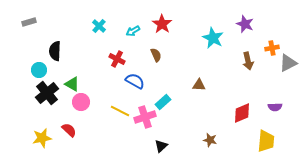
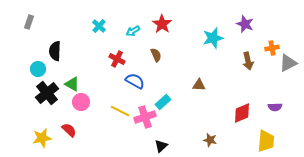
gray rectangle: rotated 56 degrees counterclockwise
cyan star: rotated 30 degrees clockwise
cyan circle: moved 1 px left, 1 px up
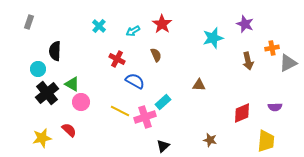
black triangle: moved 2 px right
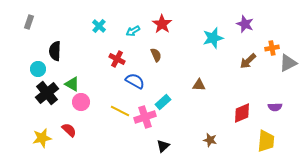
brown arrow: rotated 60 degrees clockwise
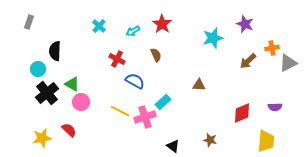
black triangle: moved 10 px right; rotated 40 degrees counterclockwise
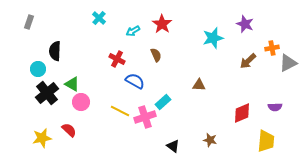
cyan cross: moved 8 px up
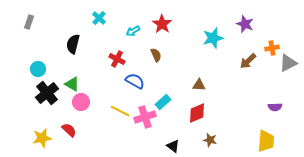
black semicircle: moved 18 px right, 7 px up; rotated 12 degrees clockwise
red diamond: moved 45 px left
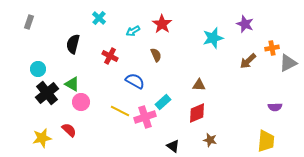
red cross: moved 7 px left, 3 px up
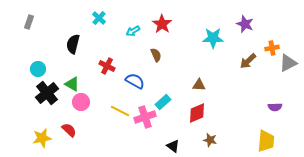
cyan star: rotated 15 degrees clockwise
red cross: moved 3 px left, 10 px down
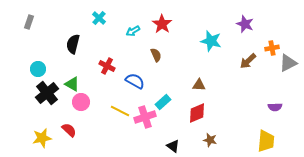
cyan star: moved 2 px left, 3 px down; rotated 15 degrees clockwise
